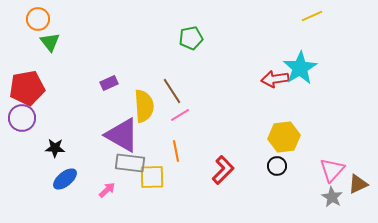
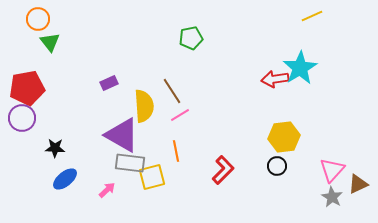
yellow square: rotated 12 degrees counterclockwise
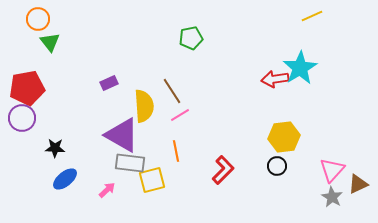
yellow square: moved 3 px down
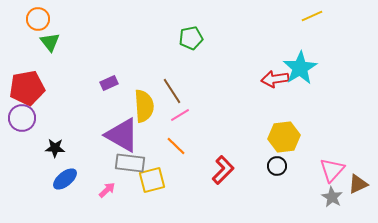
orange line: moved 5 px up; rotated 35 degrees counterclockwise
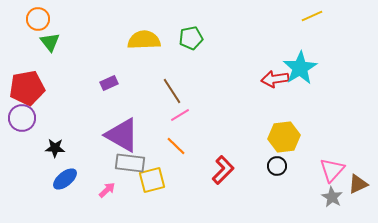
yellow semicircle: moved 66 px up; rotated 88 degrees counterclockwise
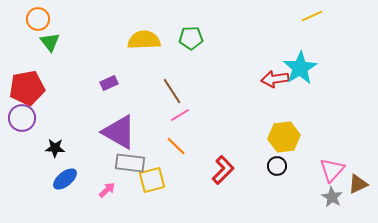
green pentagon: rotated 10 degrees clockwise
purple triangle: moved 3 px left, 3 px up
